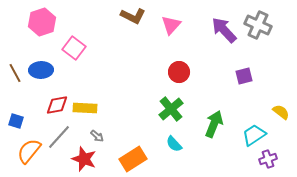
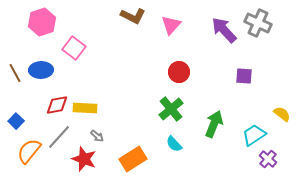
gray cross: moved 2 px up
purple square: rotated 18 degrees clockwise
yellow semicircle: moved 1 px right, 2 px down
blue square: rotated 28 degrees clockwise
purple cross: rotated 30 degrees counterclockwise
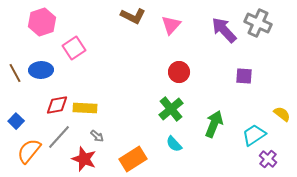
pink square: rotated 20 degrees clockwise
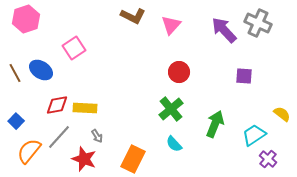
pink hexagon: moved 16 px left, 3 px up
blue ellipse: rotated 35 degrees clockwise
green arrow: moved 1 px right
gray arrow: rotated 16 degrees clockwise
orange rectangle: rotated 32 degrees counterclockwise
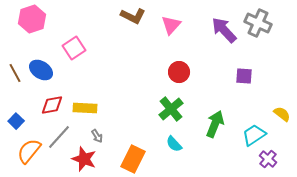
pink hexagon: moved 6 px right
red diamond: moved 5 px left
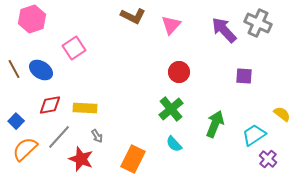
brown line: moved 1 px left, 4 px up
red diamond: moved 2 px left
orange semicircle: moved 4 px left, 2 px up; rotated 8 degrees clockwise
red star: moved 3 px left
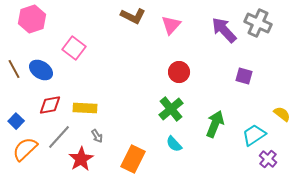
pink square: rotated 20 degrees counterclockwise
purple square: rotated 12 degrees clockwise
red star: rotated 20 degrees clockwise
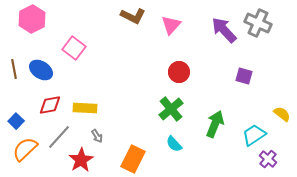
pink hexagon: rotated 8 degrees counterclockwise
brown line: rotated 18 degrees clockwise
red star: moved 1 px down
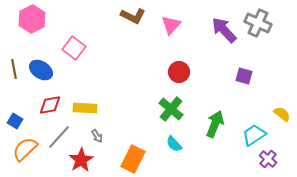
green cross: rotated 10 degrees counterclockwise
blue square: moved 1 px left; rotated 14 degrees counterclockwise
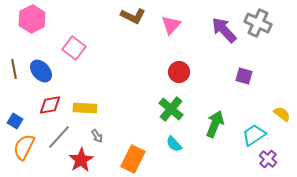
blue ellipse: moved 1 px down; rotated 15 degrees clockwise
orange semicircle: moved 1 px left, 2 px up; rotated 20 degrees counterclockwise
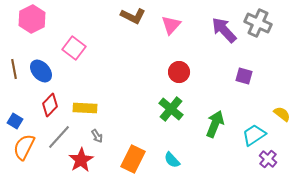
red diamond: rotated 35 degrees counterclockwise
cyan semicircle: moved 2 px left, 16 px down
